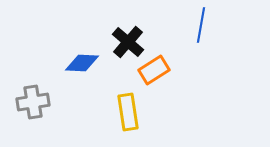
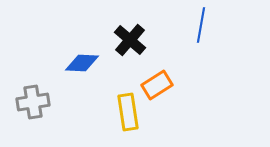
black cross: moved 2 px right, 2 px up
orange rectangle: moved 3 px right, 15 px down
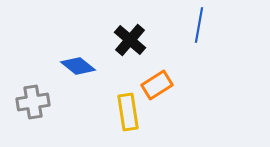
blue line: moved 2 px left
blue diamond: moved 4 px left, 3 px down; rotated 36 degrees clockwise
